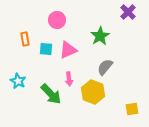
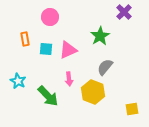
purple cross: moved 4 px left
pink circle: moved 7 px left, 3 px up
green arrow: moved 3 px left, 2 px down
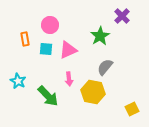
purple cross: moved 2 px left, 4 px down
pink circle: moved 8 px down
yellow hexagon: rotated 10 degrees counterclockwise
yellow square: rotated 16 degrees counterclockwise
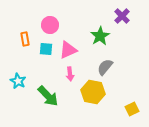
pink arrow: moved 1 px right, 5 px up
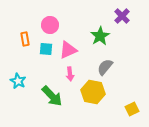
green arrow: moved 4 px right
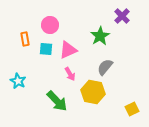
pink arrow: rotated 24 degrees counterclockwise
green arrow: moved 5 px right, 5 px down
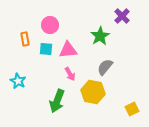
pink triangle: rotated 18 degrees clockwise
green arrow: rotated 65 degrees clockwise
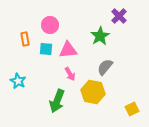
purple cross: moved 3 px left
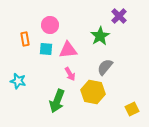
cyan star: rotated 14 degrees counterclockwise
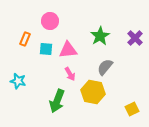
purple cross: moved 16 px right, 22 px down
pink circle: moved 4 px up
orange rectangle: rotated 32 degrees clockwise
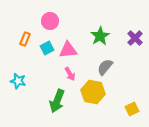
cyan square: moved 1 px right, 1 px up; rotated 32 degrees counterclockwise
